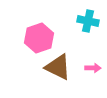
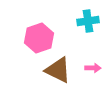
cyan cross: rotated 20 degrees counterclockwise
brown triangle: moved 3 px down
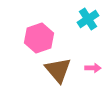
cyan cross: moved 2 px up; rotated 25 degrees counterclockwise
brown triangle: rotated 24 degrees clockwise
